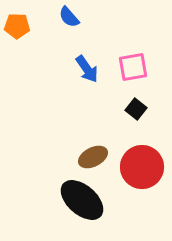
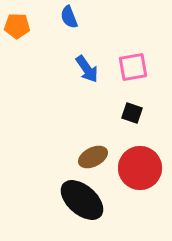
blue semicircle: rotated 20 degrees clockwise
black square: moved 4 px left, 4 px down; rotated 20 degrees counterclockwise
red circle: moved 2 px left, 1 px down
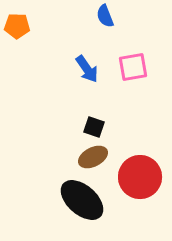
blue semicircle: moved 36 px right, 1 px up
black square: moved 38 px left, 14 px down
red circle: moved 9 px down
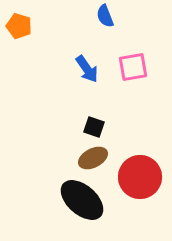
orange pentagon: moved 2 px right; rotated 15 degrees clockwise
brown ellipse: moved 1 px down
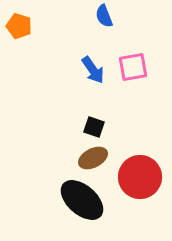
blue semicircle: moved 1 px left
blue arrow: moved 6 px right, 1 px down
